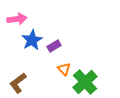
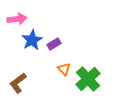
purple rectangle: moved 2 px up
green cross: moved 3 px right, 3 px up
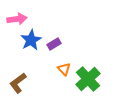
blue star: moved 1 px left
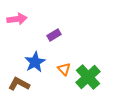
blue star: moved 4 px right, 22 px down
purple rectangle: moved 9 px up
green cross: moved 2 px up
brown L-shape: moved 1 px right, 1 px down; rotated 65 degrees clockwise
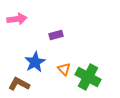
purple rectangle: moved 2 px right; rotated 16 degrees clockwise
green cross: rotated 20 degrees counterclockwise
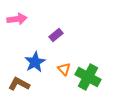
purple rectangle: rotated 24 degrees counterclockwise
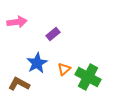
pink arrow: moved 3 px down
purple rectangle: moved 3 px left, 1 px up
blue star: moved 2 px right, 1 px down
orange triangle: rotated 32 degrees clockwise
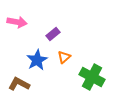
pink arrow: rotated 18 degrees clockwise
blue star: moved 3 px up
orange triangle: moved 12 px up
green cross: moved 4 px right
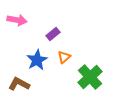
pink arrow: moved 2 px up
green cross: moved 2 px left; rotated 20 degrees clockwise
